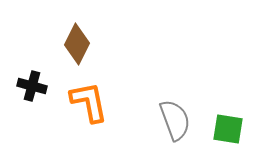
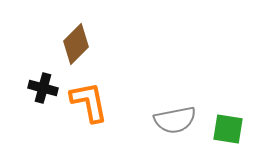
brown diamond: moved 1 px left; rotated 18 degrees clockwise
black cross: moved 11 px right, 2 px down
gray semicircle: rotated 99 degrees clockwise
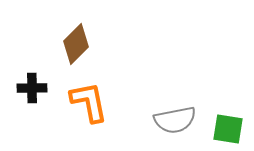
black cross: moved 11 px left; rotated 16 degrees counterclockwise
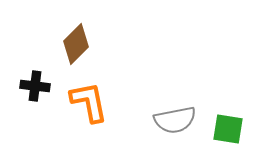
black cross: moved 3 px right, 2 px up; rotated 8 degrees clockwise
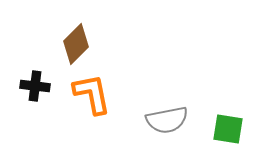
orange L-shape: moved 3 px right, 8 px up
gray semicircle: moved 8 px left
